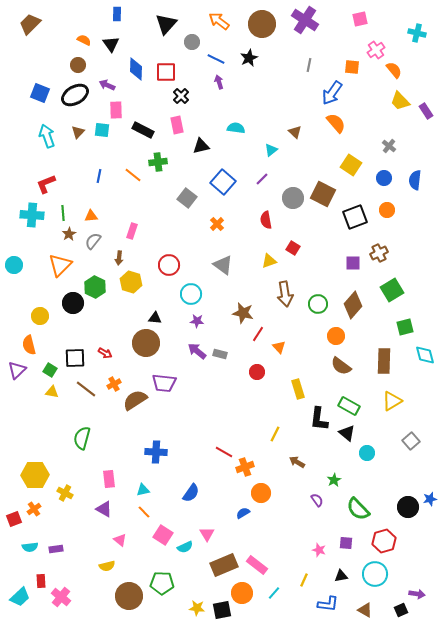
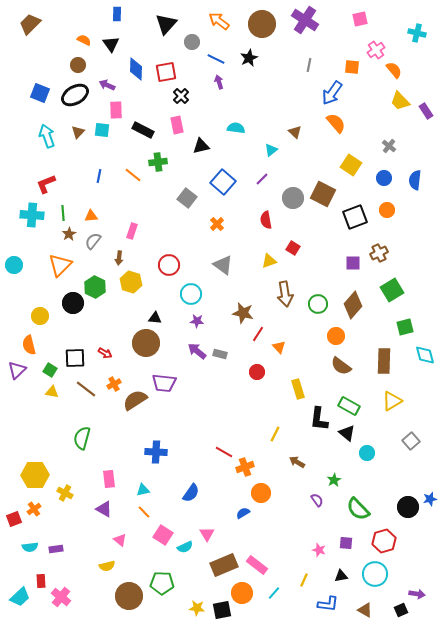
red square at (166, 72): rotated 10 degrees counterclockwise
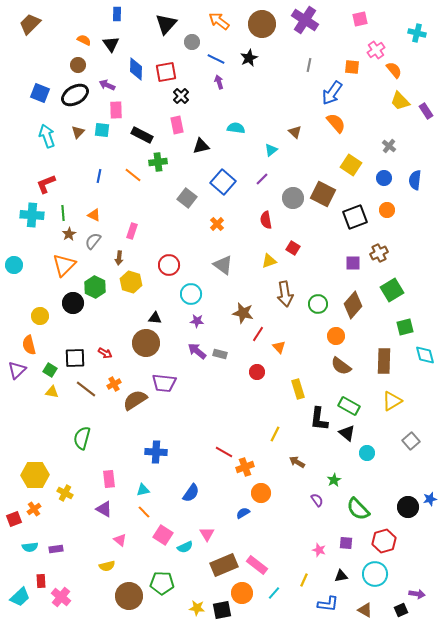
black rectangle at (143, 130): moved 1 px left, 5 px down
orange triangle at (91, 216): moved 3 px right, 1 px up; rotated 32 degrees clockwise
orange triangle at (60, 265): moved 4 px right
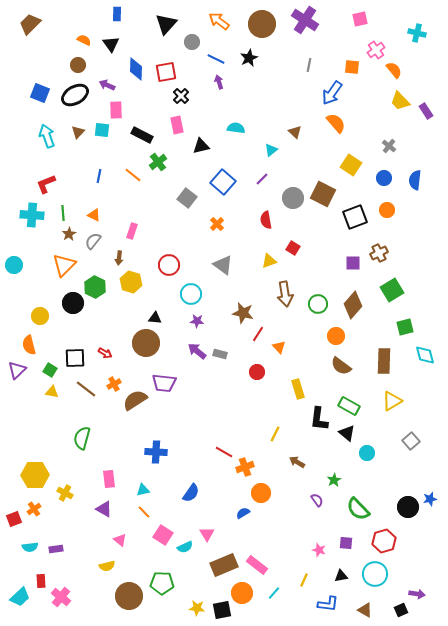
green cross at (158, 162): rotated 30 degrees counterclockwise
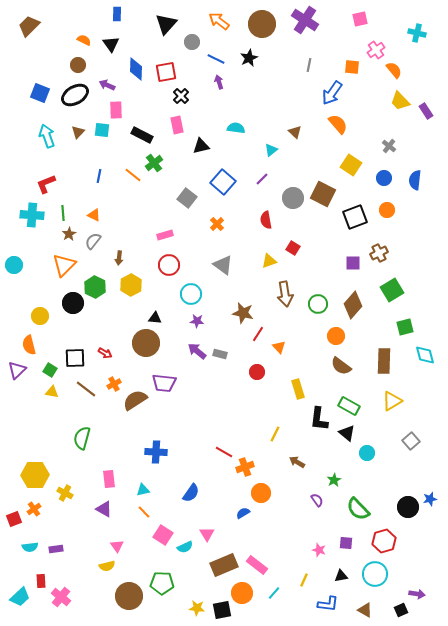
brown trapezoid at (30, 24): moved 1 px left, 2 px down
orange semicircle at (336, 123): moved 2 px right, 1 px down
green cross at (158, 162): moved 4 px left, 1 px down
pink rectangle at (132, 231): moved 33 px right, 4 px down; rotated 56 degrees clockwise
yellow hexagon at (131, 282): moved 3 px down; rotated 15 degrees clockwise
pink triangle at (120, 540): moved 3 px left, 6 px down; rotated 16 degrees clockwise
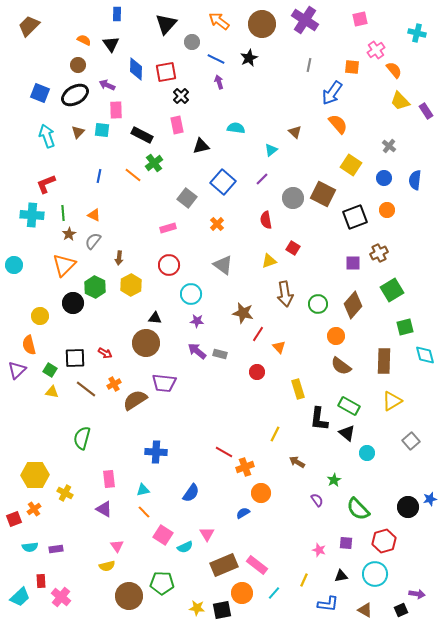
pink rectangle at (165, 235): moved 3 px right, 7 px up
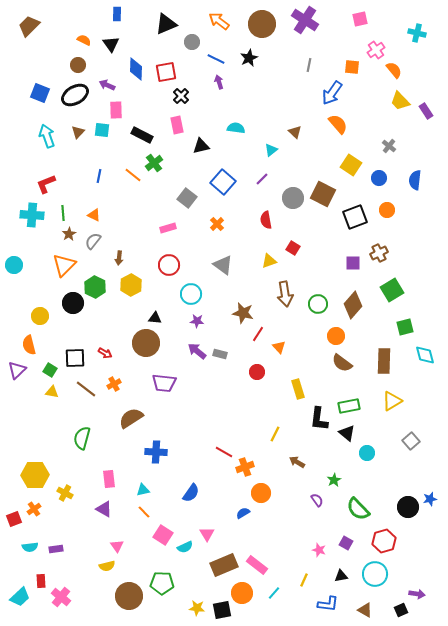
black triangle at (166, 24): rotated 25 degrees clockwise
blue circle at (384, 178): moved 5 px left
brown semicircle at (341, 366): moved 1 px right, 3 px up
brown semicircle at (135, 400): moved 4 px left, 18 px down
green rectangle at (349, 406): rotated 40 degrees counterclockwise
purple square at (346, 543): rotated 24 degrees clockwise
